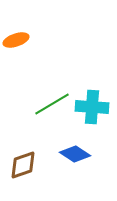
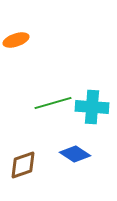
green line: moved 1 px right, 1 px up; rotated 15 degrees clockwise
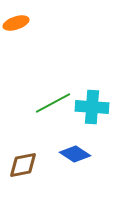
orange ellipse: moved 17 px up
green line: rotated 12 degrees counterclockwise
brown diamond: rotated 8 degrees clockwise
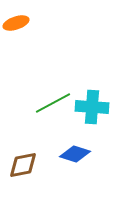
blue diamond: rotated 16 degrees counterclockwise
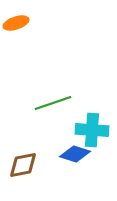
green line: rotated 9 degrees clockwise
cyan cross: moved 23 px down
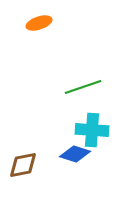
orange ellipse: moved 23 px right
green line: moved 30 px right, 16 px up
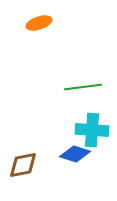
green line: rotated 12 degrees clockwise
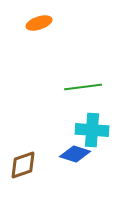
brown diamond: rotated 8 degrees counterclockwise
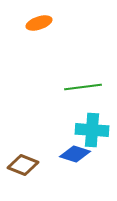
brown diamond: rotated 40 degrees clockwise
